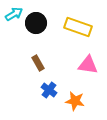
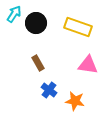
cyan arrow: rotated 24 degrees counterclockwise
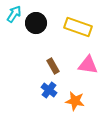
brown rectangle: moved 15 px right, 3 px down
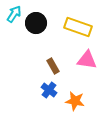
pink triangle: moved 1 px left, 5 px up
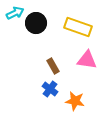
cyan arrow: moved 1 px right, 1 px up; rotated 30 degrees clockwise
blue cross: moved 1 px right, 1 px up
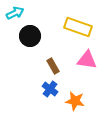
black circle: moved 6 px left, 13 px down
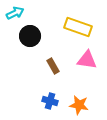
blue cross: moved 12 px down; rotated 21 degrees counterclockwise
orange star: moved 4 px right, 4 px down
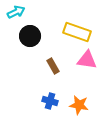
cyan arrow: moved 1 px right, 1 px up
yellow rectangle: moved 1 px left, 5 px down
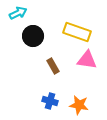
cyan arrow: moved 2 px right, 1 px down
black circle: moved 3 px right
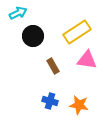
yellow rectangle: rotated 52 degrees counterclockwise
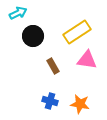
orange star: moved 1 px right, 1 px up
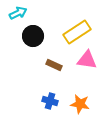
brown rectangle: moved 1 px right, 1 px up; rotated 35 degrees counterclockwise
